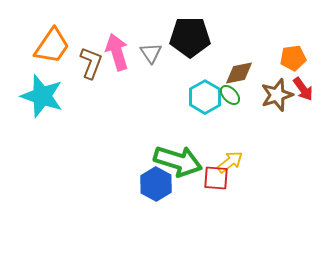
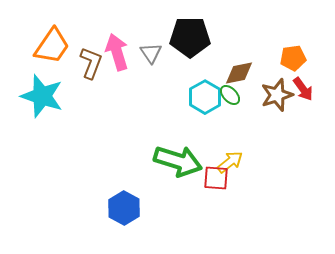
blue hexagon: moved 32 px left, 24 px down
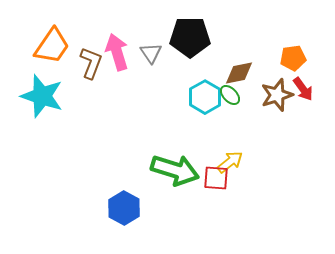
green arrow: moved 3 px left, 9 px down
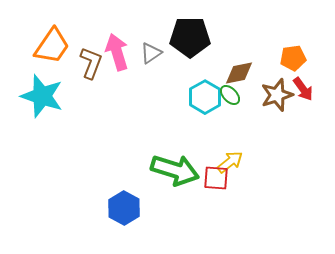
gray triangle: rotated 30 degrees clockwise
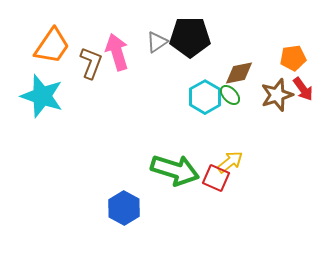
gray triangle: moved 6 px right, 11 px up
red square: rotated 20 degrees clockwise
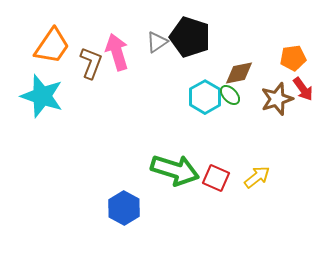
black pentagon: rotated 18 degrees clockwise
brown star: moved 4 px down
yellow arrow: moved 27 px right, 15 px down
